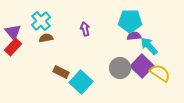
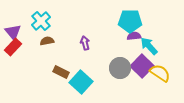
purple arrow: moved 14 px down
brown semicircle: moved 1 px right, 3 px down
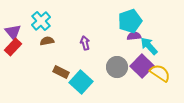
cyan pentagon: rotated 20 degrees counterclockwise
gray circle: moved 3 px left, 1 px up
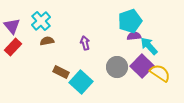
purple triangle: moved 1 px left, 6 px up
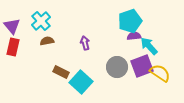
red rectangle: rotated 30 degrees counterclockwise
purple square: rotated 25 degrees clockwise
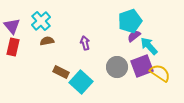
purple semicircle: rotated 32 degrees counterclockwise
